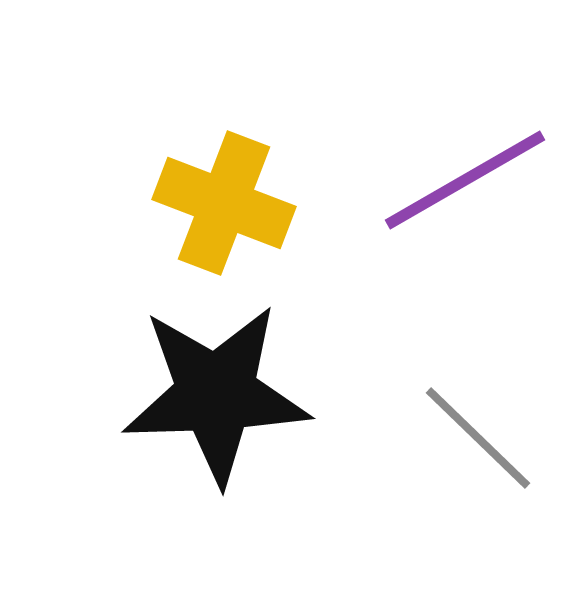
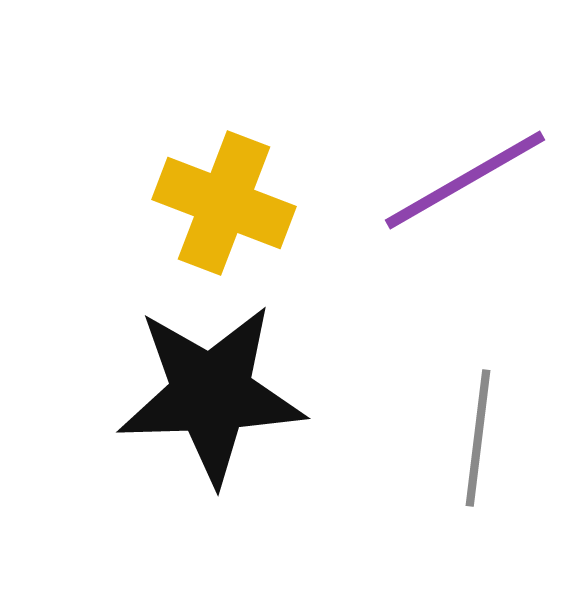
black star: moved 5 px left
gray line: rotated 53 degrees clockwise
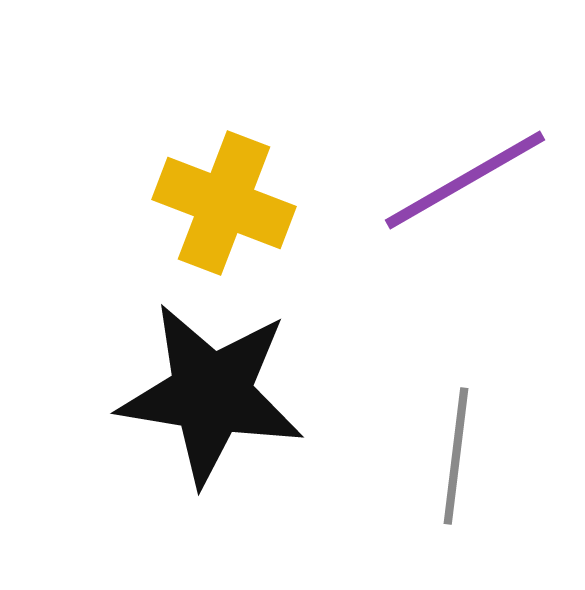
black star: rotated 11 degrees clockwise
gray line: moved 22 px left, 18 px down
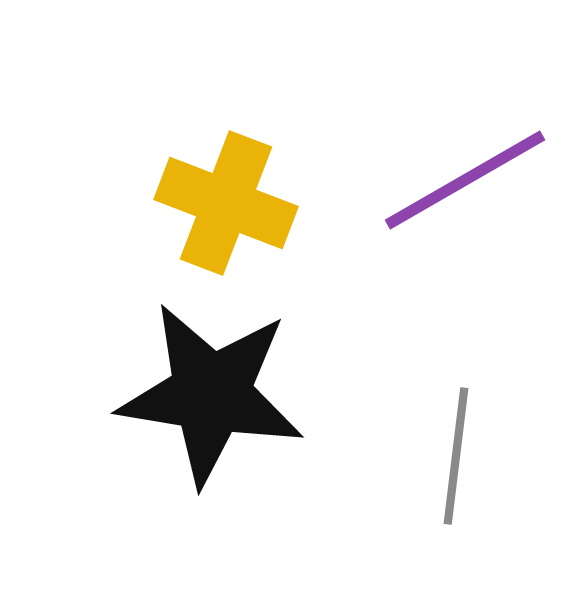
yellow cross: moved 2 px right
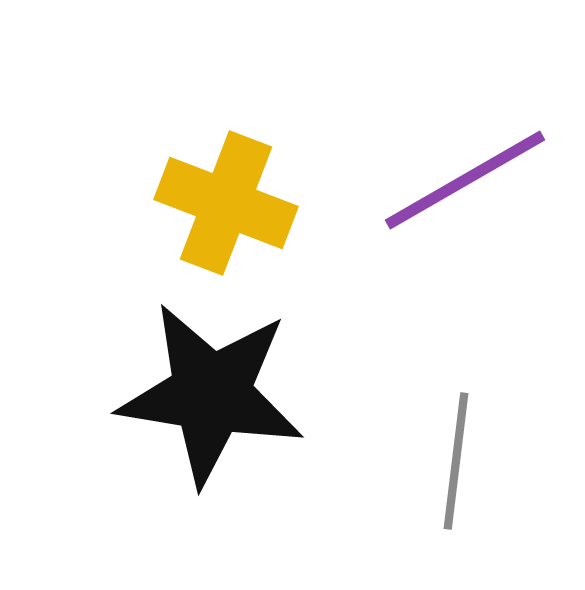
gray line: moved 5 px down
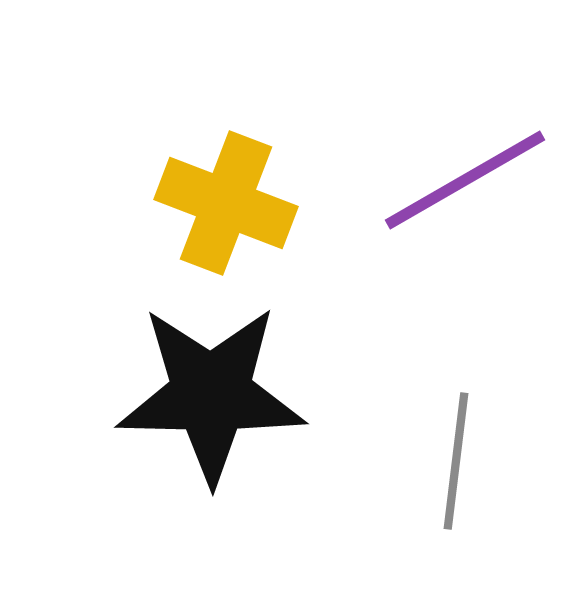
black star: rotated 8 degrees counterclockwise
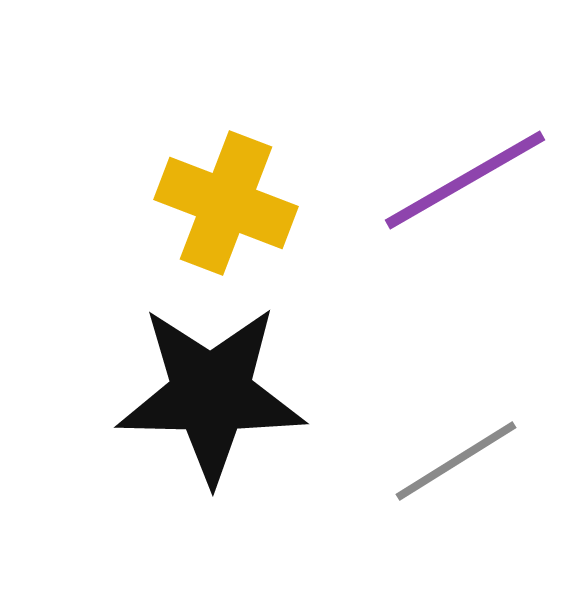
gray line: rotated 51 degrees clockwise
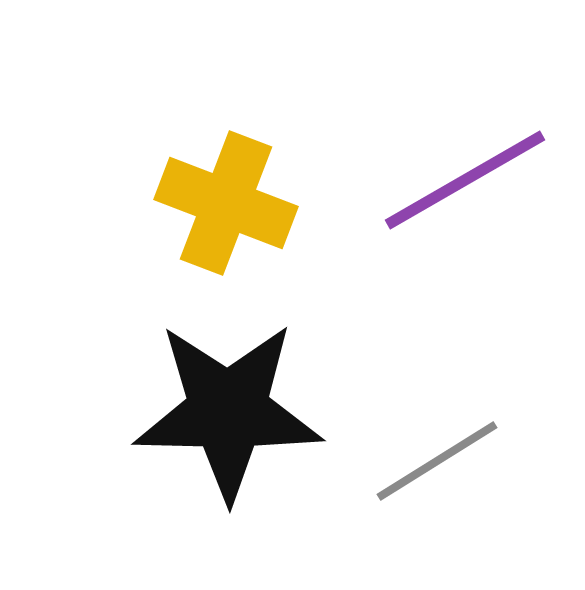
black star: moved 17 px right, 17 px down
gray line: moved 19 px left
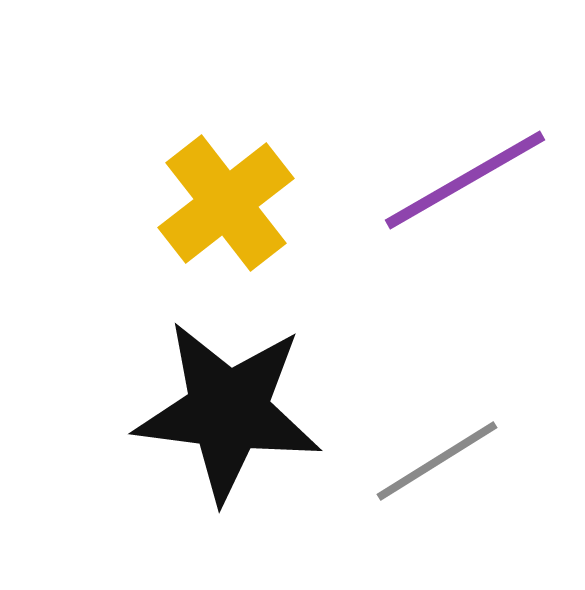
yellow cross: rotated 31 degrees clockwise
black star: rotated 6 degrees clockwise
